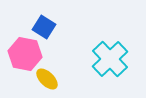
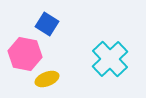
blue square: moved 3 px right, 3 px up
yellow ellipse: rotated 65 degrees counterclockwise
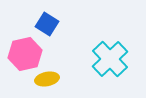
pink hexagon: rotated 24 degrees counterclockwise
yellow ellipse: rotated 10 degrees clockwise
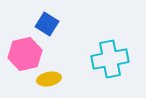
cyan cross: rotated 33 degrees clockwise
yellow ellipse: moved 2 px right
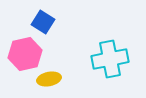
blue square: moved 4 px left, 2 px up
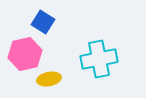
cyan cross: moved 11 px left
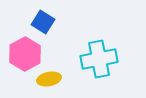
pink hexagon: rotated 16 degrees counterclockwise
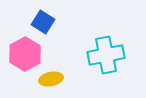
cyan cross: moved 7 px right, 4 px up
yellow ellipse: moved 2 px right
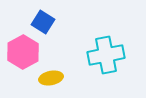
pink hexagon: moved 2 px left, 2 px up
yellow ellipse: moved 1 px up
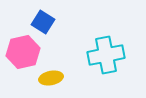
pink hexagon: rotated 16 degrees clockwise
